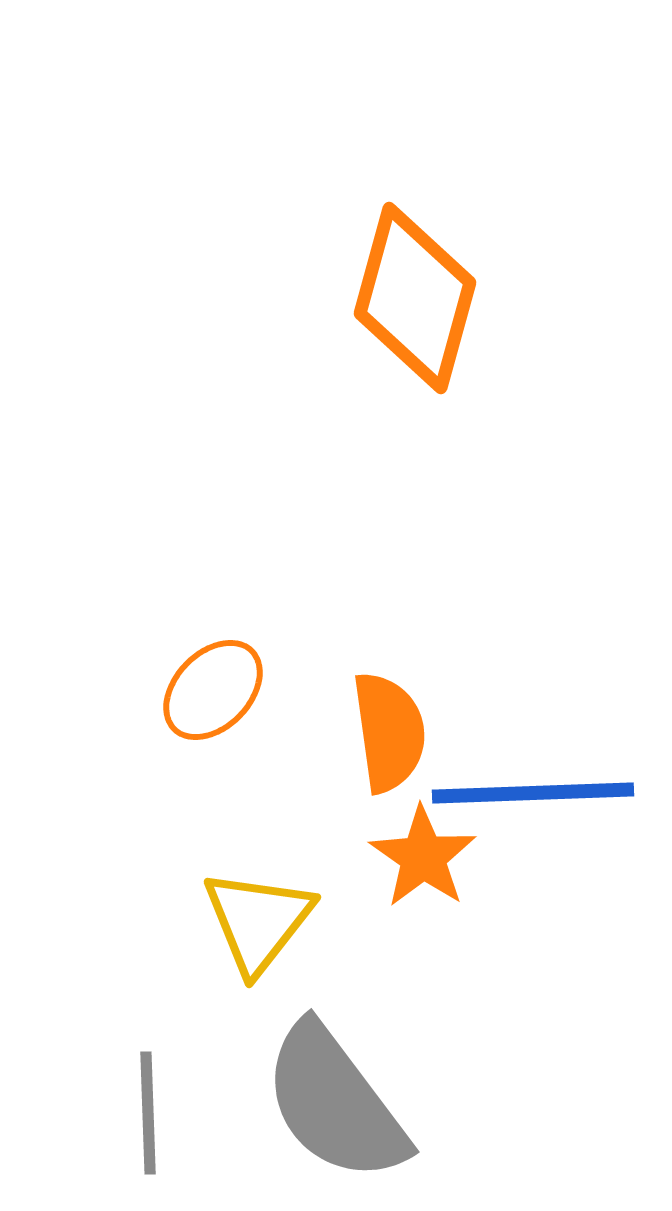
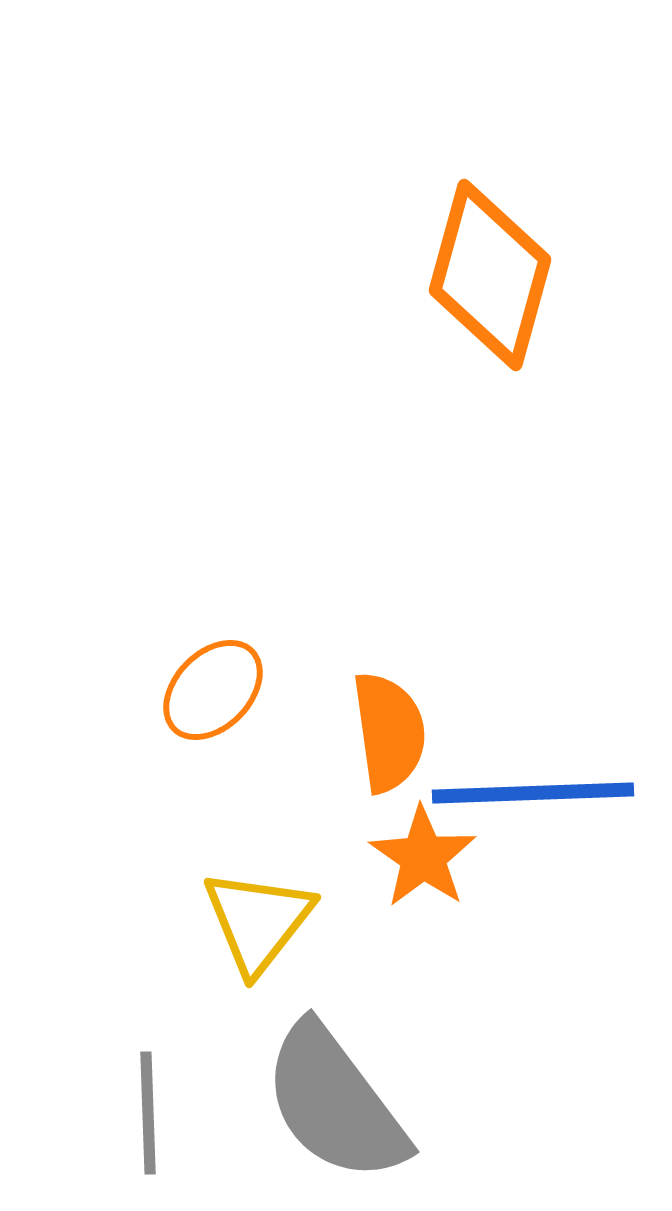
orange diamond: moved 75 px right, 23 px up
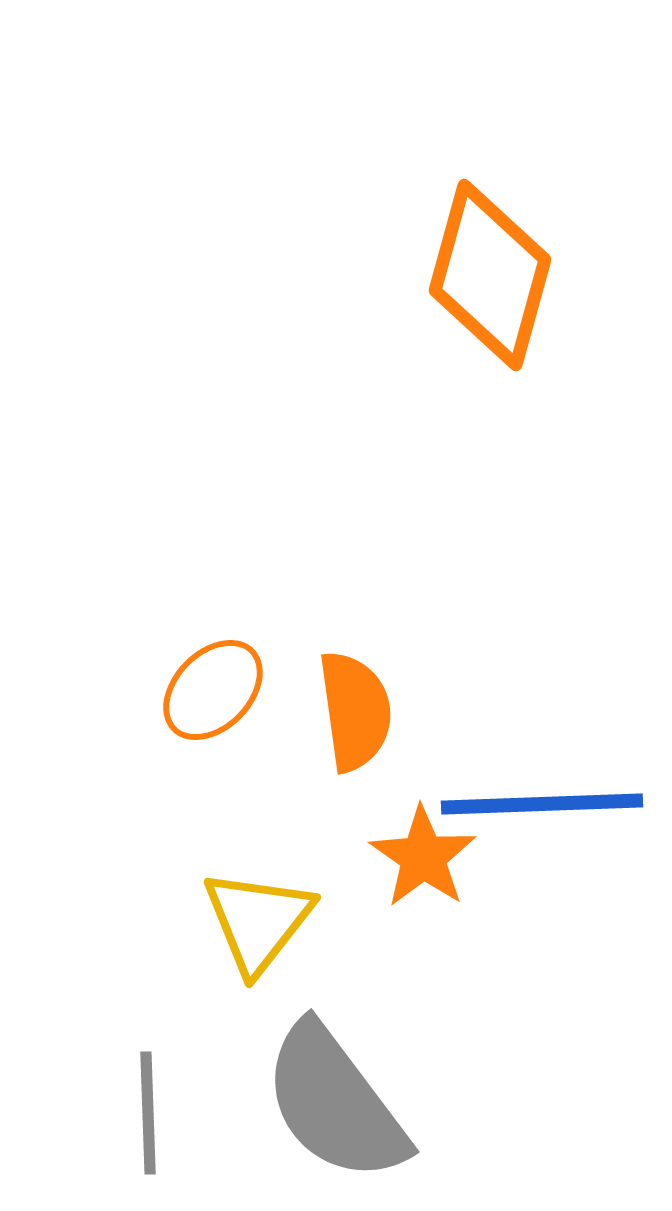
orange semicircle: moved 34 px left, 21 px up
blue line: moved 9 px right, 11 px down
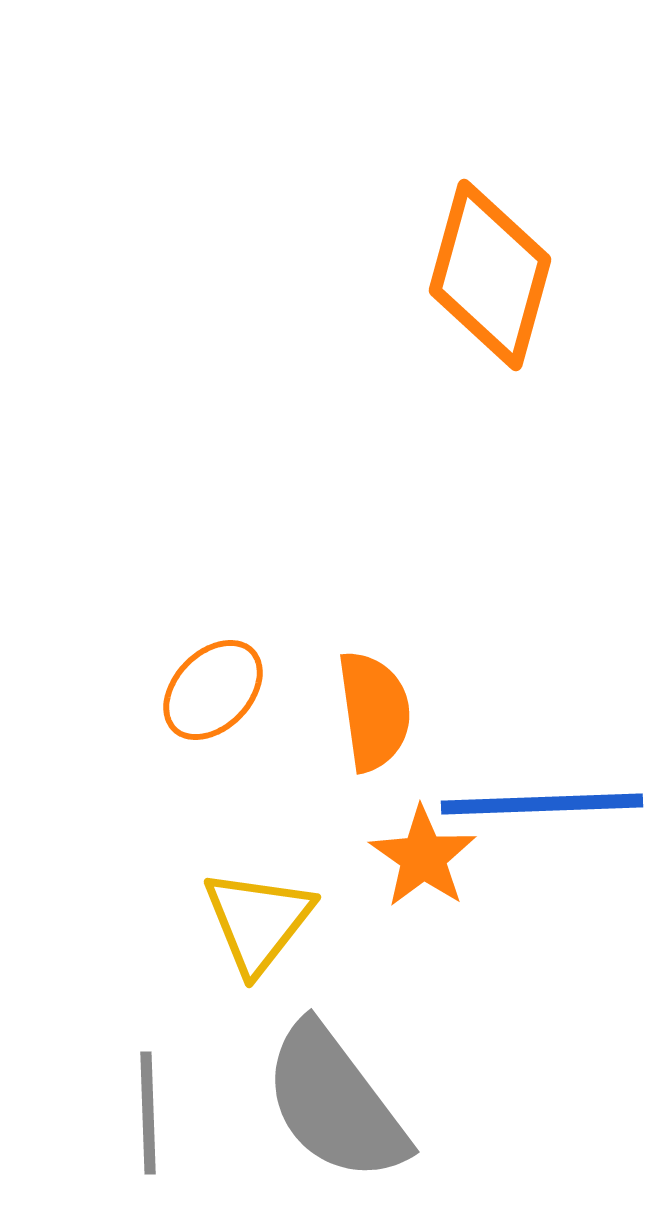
orange semicircle: moved 19 px right
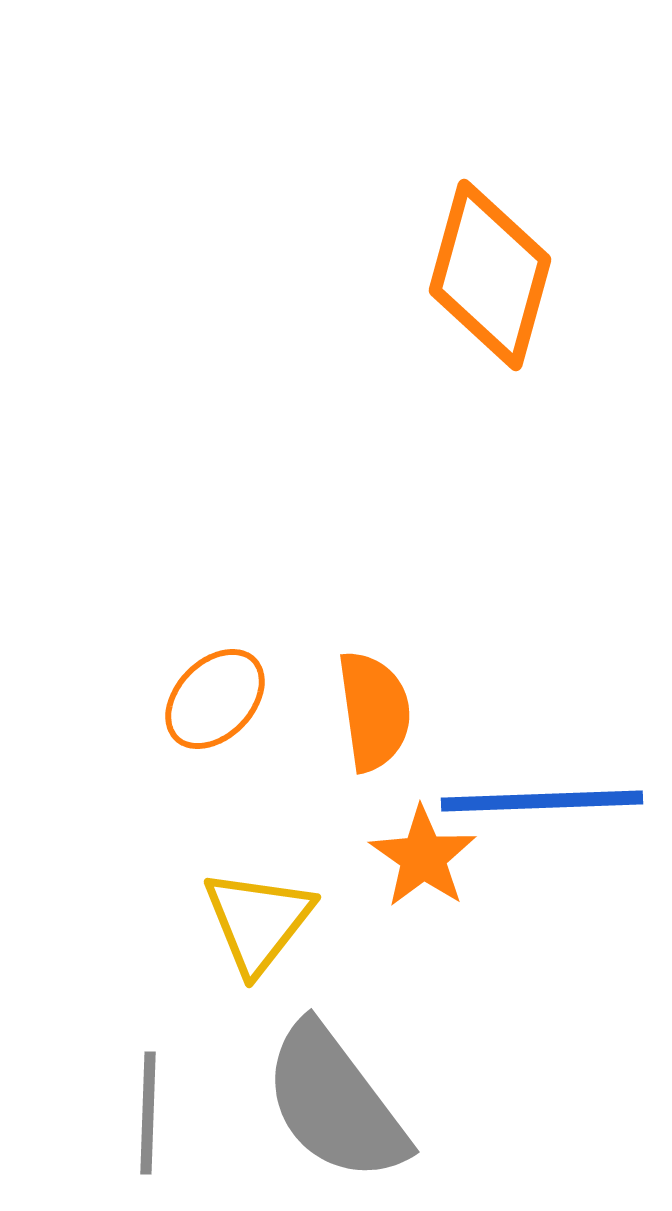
orange ellipse: moved 2 px right, 9 px down
blue line: moved 3 px up
gray line: rotated 4 degrees clockwise
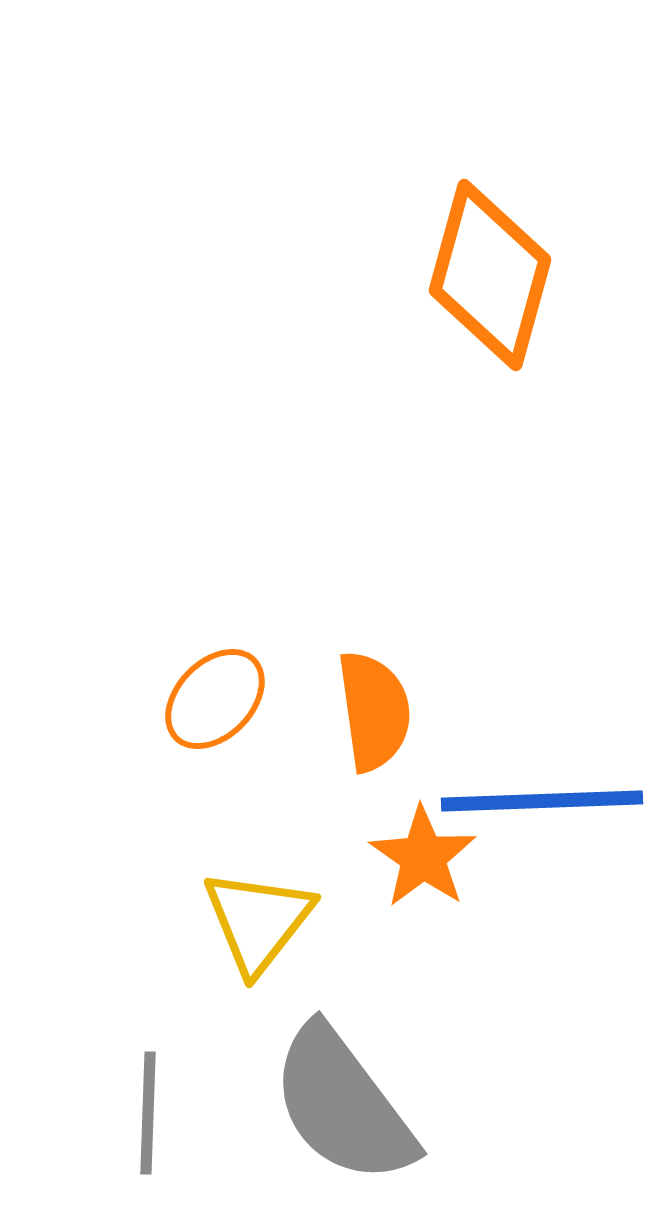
gray semicircle: moved 8 px right, 2 px down
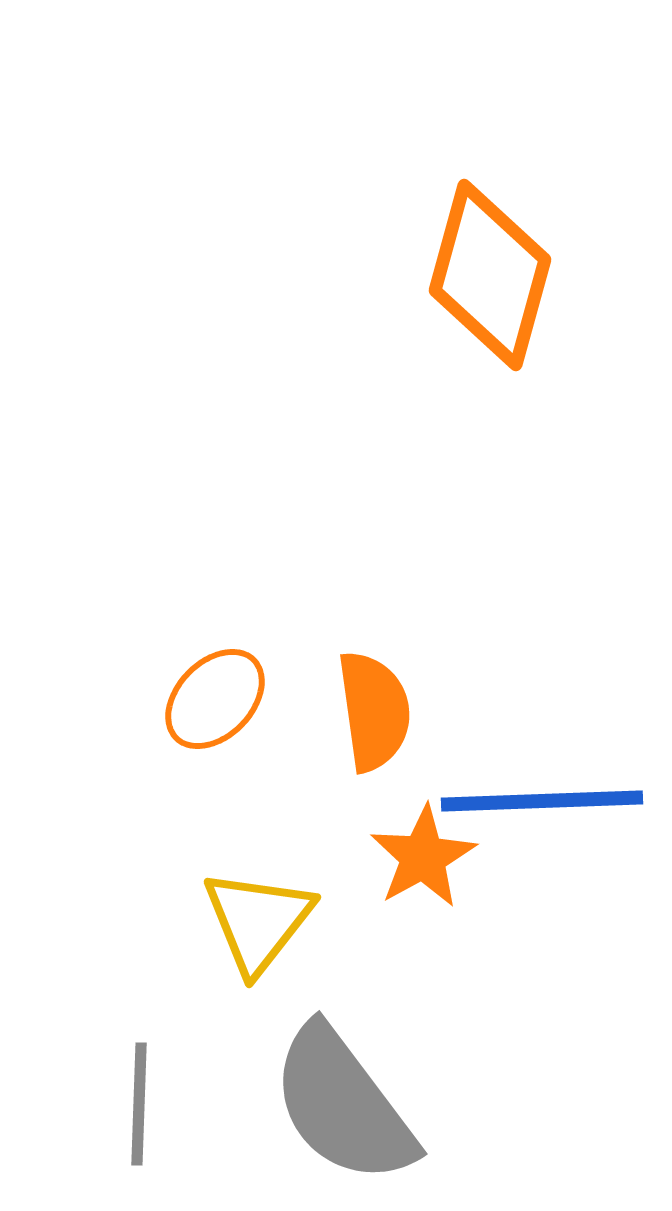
orange star: rotated 8 degrees clockwise
gray line: moved 9 px left, 9 px up
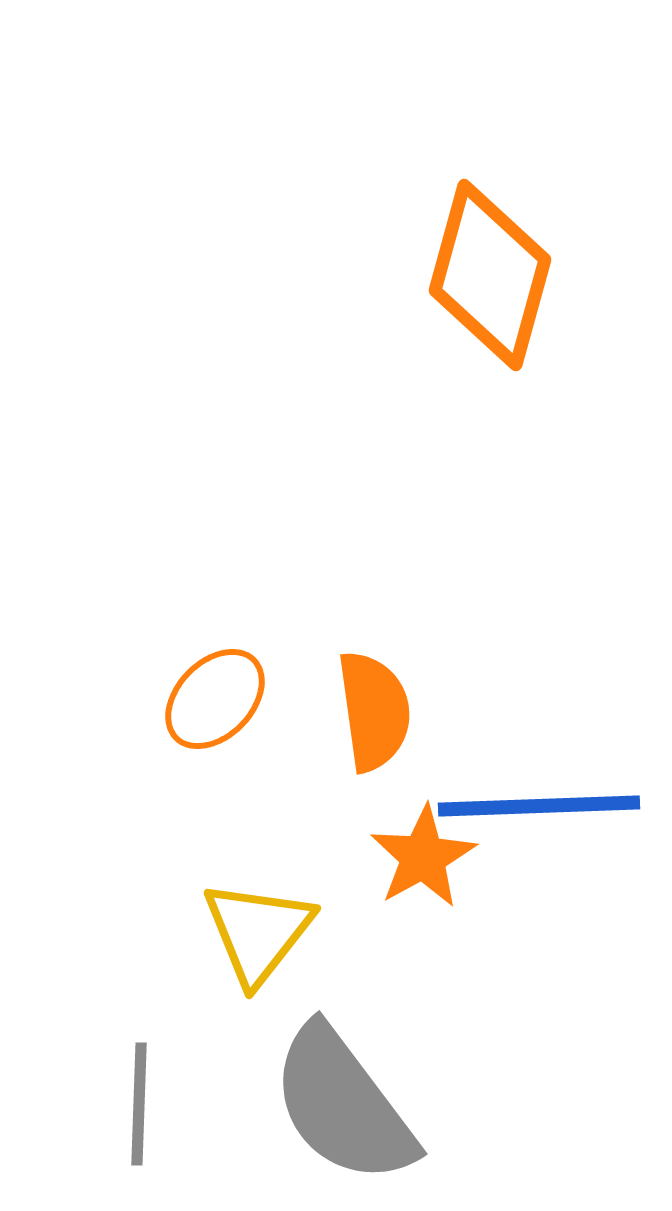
blue line: moved 3 px left, 5 px down
yellow triangle: moved 11 px down
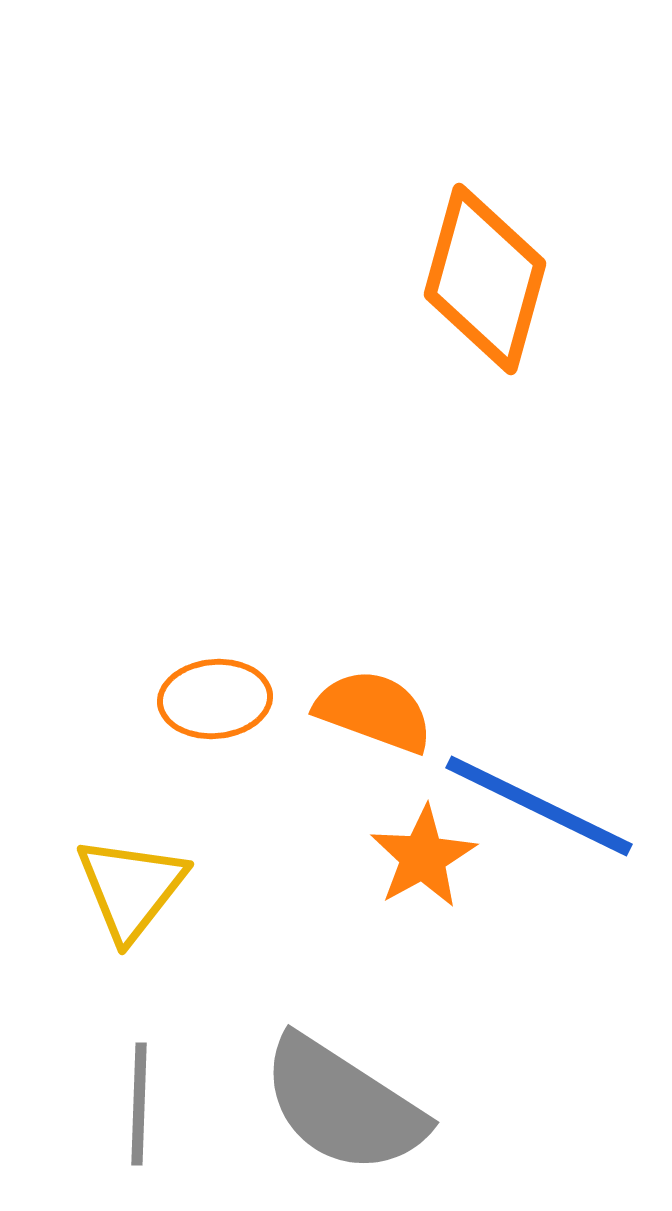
orange diamond: moved 5 px left, 4 px down
orange ellipse: rotated 41 degrees clockwise
orange semicircle: rotated 62 degrees counterclockwise
blue line: rotated 28 degrees clockwise
yellow triangle: moved 127 px left, 44 px up
gray semicircle: rotated 20 degrees counterclockwise
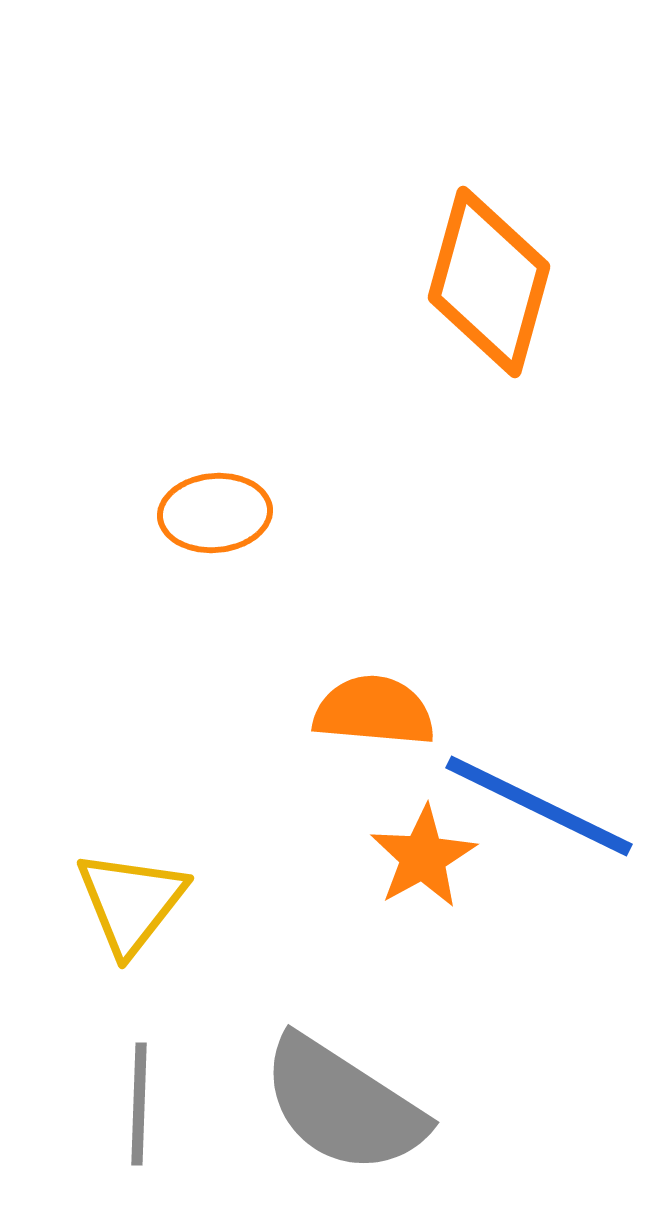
orange diamond: moved 4 px right, 3 px down
orange ellipse: moved 186 px up
orange semicircle: rotated 15 degrees counterclockwise
yellow triangle: moved 14 px down
